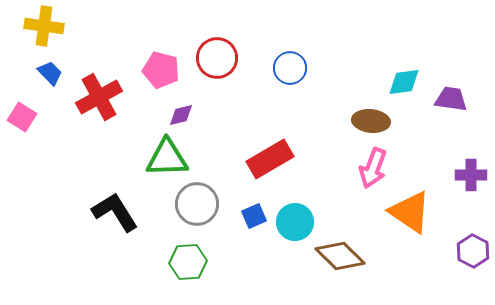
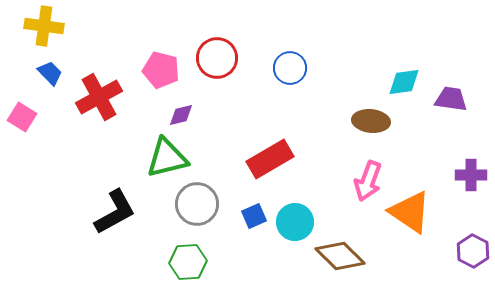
green triangle: rotated 12 degrees counterclockwise
pink arrow: moved 5 px left, 13 px down
black L-shape: rotated 93 degrees clockwise
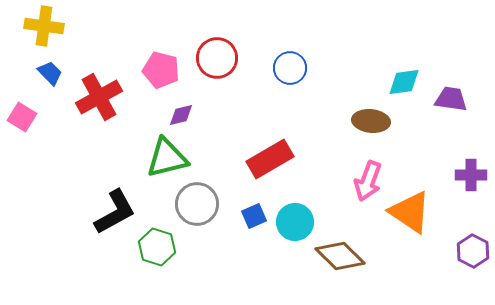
green hexagon: moved 31 px left, 15 px up; rotated 21 degrees clockwise
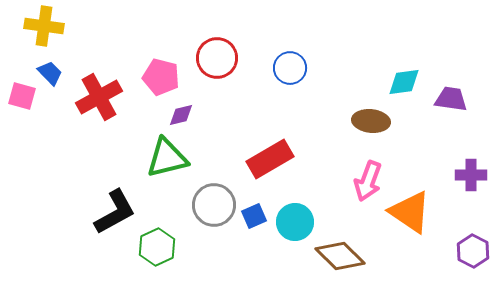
pink pentagon: moved 7 px down
pink square: moved 21 px up; rotated 16 degrees counterclockwise
gray circle: moved 17 px right, 1 px down
green hexagon: rotated 18 degrees clockwise
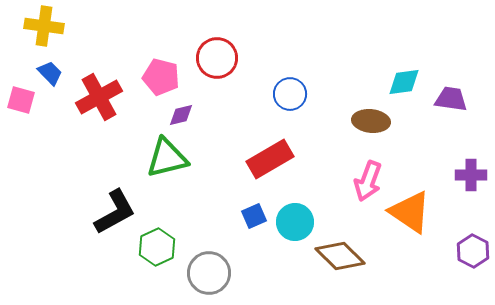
blue circle: moved 26 px down
pink square: moved 1 px left, 4 px down
gray circle: moved 5 px left, 68 px down
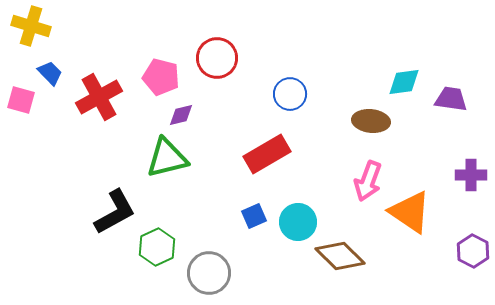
yellow cross: moved 13 px left; rotated 9 degrees clockwise
red rectangle: moved 3 px left, 5 px up
cyan circle: moved 3 px right
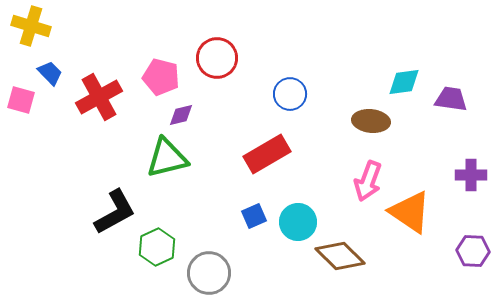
purple hexagon: rotated 24 degrees counterclockwise
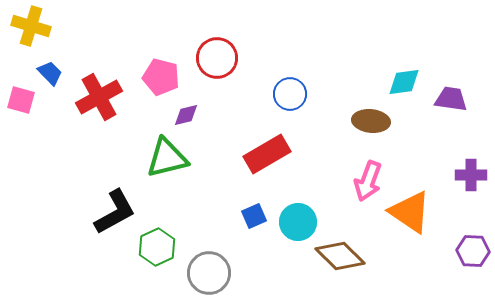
purple diamond: moved 5 px right
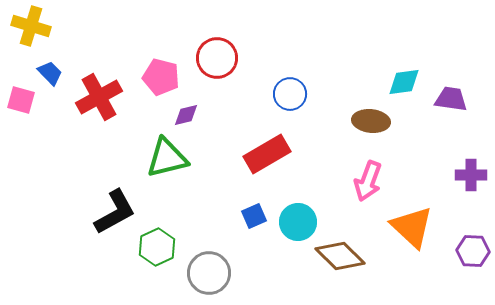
orange triangle: moved 2 px right, 15 px down; rotated 9 degrees clockwise
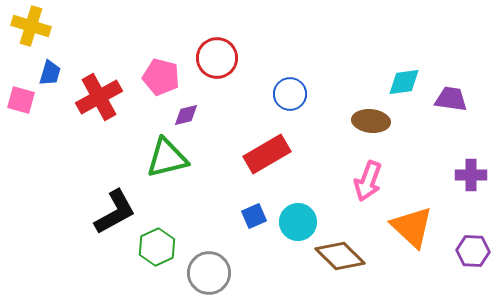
blue trapezoid: rotated 60 degrees clockwise
